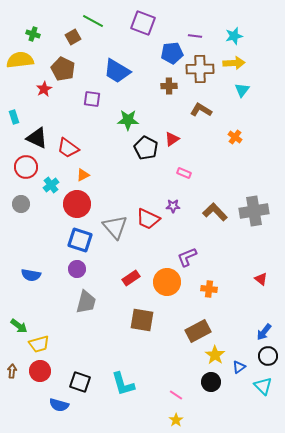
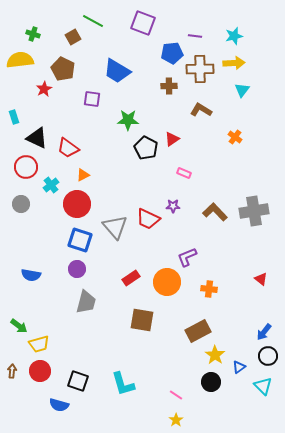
black square at (80, 382): moved 2 px left, 1 px up
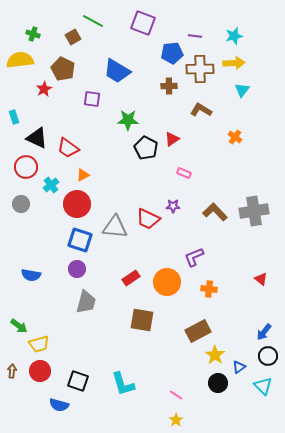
gray triangle at (115, 227): rotated 44 degrees counterclockwise
purple L-shape at (187, 257): moved 7 px right
black circle at (211, 382): moved 7 px right, 1 px down
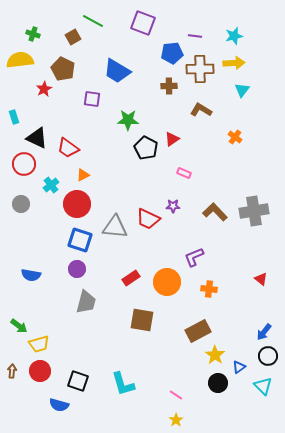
red circle at (26, 167): moved 2 px left, 3 px up
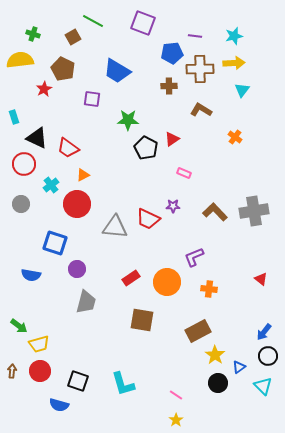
blue square at (80, 240): moved 25 px left, 3 px down
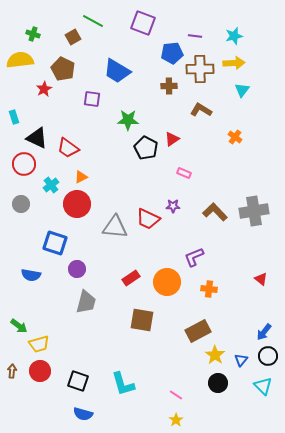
orange triangle at (83, 175): moved 2 px left, 2 px down
blue triangle at (239, 367): moved 2 px right, 7 px up; rotated 16 degrees counterclockwise
blue semicircle at (59, 405): moved 24 px right, 9 px down
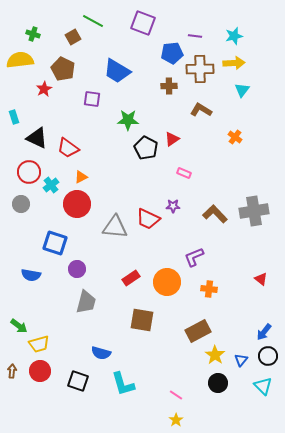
red circle at (24, 164): moved 5 px right, 8 px down
brown L-shape at (215, 212): moved 2 px down
blue semicircle at (83, 414): moved 18 px right, 61 px up
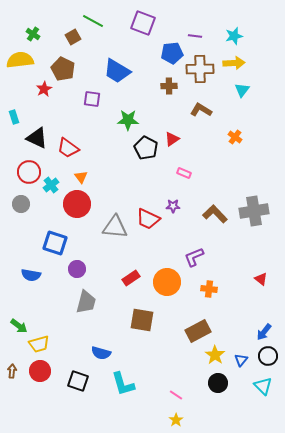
green cross at (33, 34): rotated 16 degrees clockwise
orange triangle at (81, 177): rotated 40 degrees counterclockwise
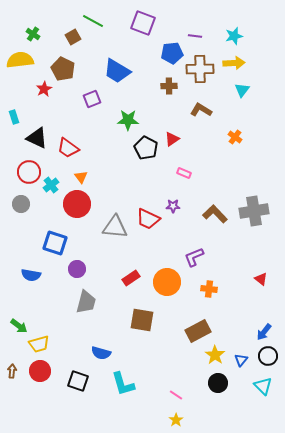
purple square at (92, 99): rotated 30 degrees counterclockwise
